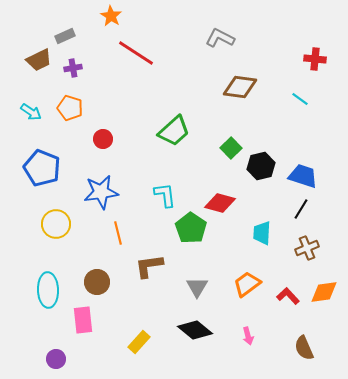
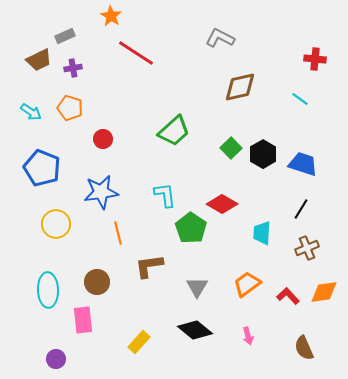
brown diamond: rotated 20 degrees counterclockwise
black hexagon: moved 2 px right, 12 px up; rotated 16 degrees counterclockwise
blue trapezoid: moved 12 px up
red diamond: moved 2 px right, 1 px down; rotated 16 degrees clockwise
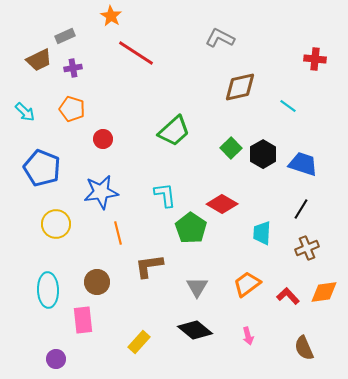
cyan line: moved 12 px left, 7 px down
orange pentagon: moved 2 px right, 1 px down
cyan arrow: moved 6 px left; rotated 10 degrees clockwise
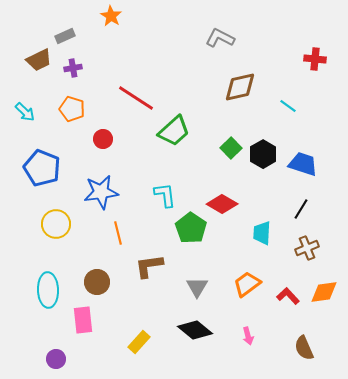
red line: moved 45 px down
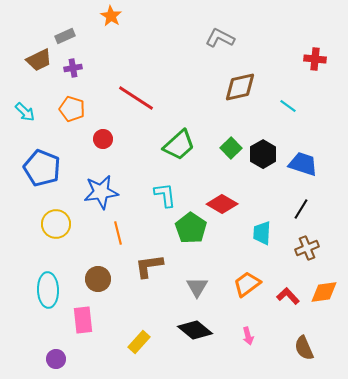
green trapezoid: moved 5 px right, 14 px down
brown circle: moved 1 px right, 3 px up
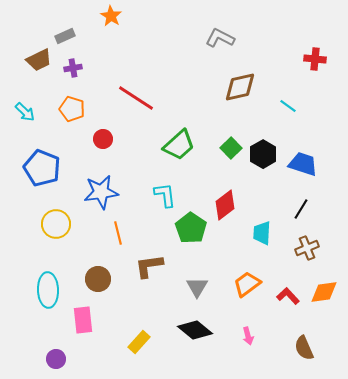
red diamond: moved 3 px right, 1 px down; rotated 68 degrees counterclockwise
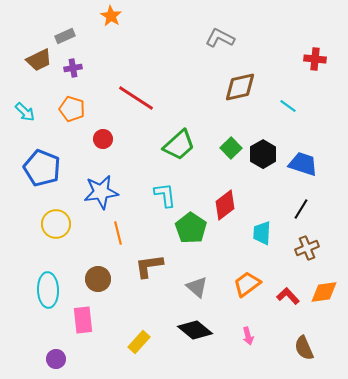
gray triangle: rotated 20 degrees counterclockwise
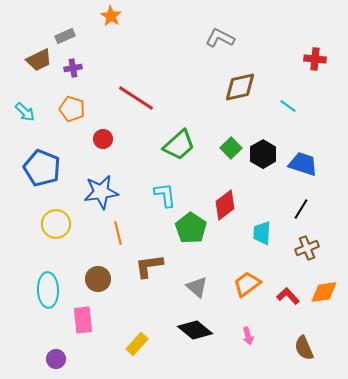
yellow rectangle: moved 2 px left, 2 px down
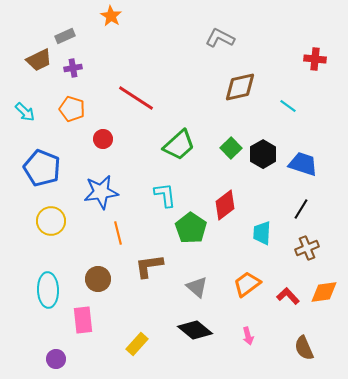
yellow circle: moved 5 px left, 3 px up
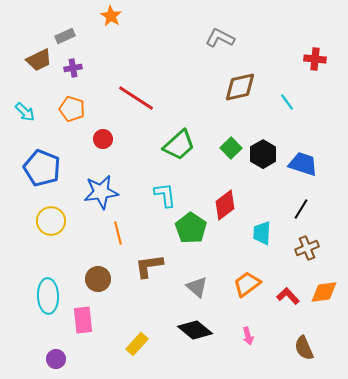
cyan line: moved 1 px left, 4 px up; rotated 18 degrees clockwise
cyan ellipse: moved 6 px down
